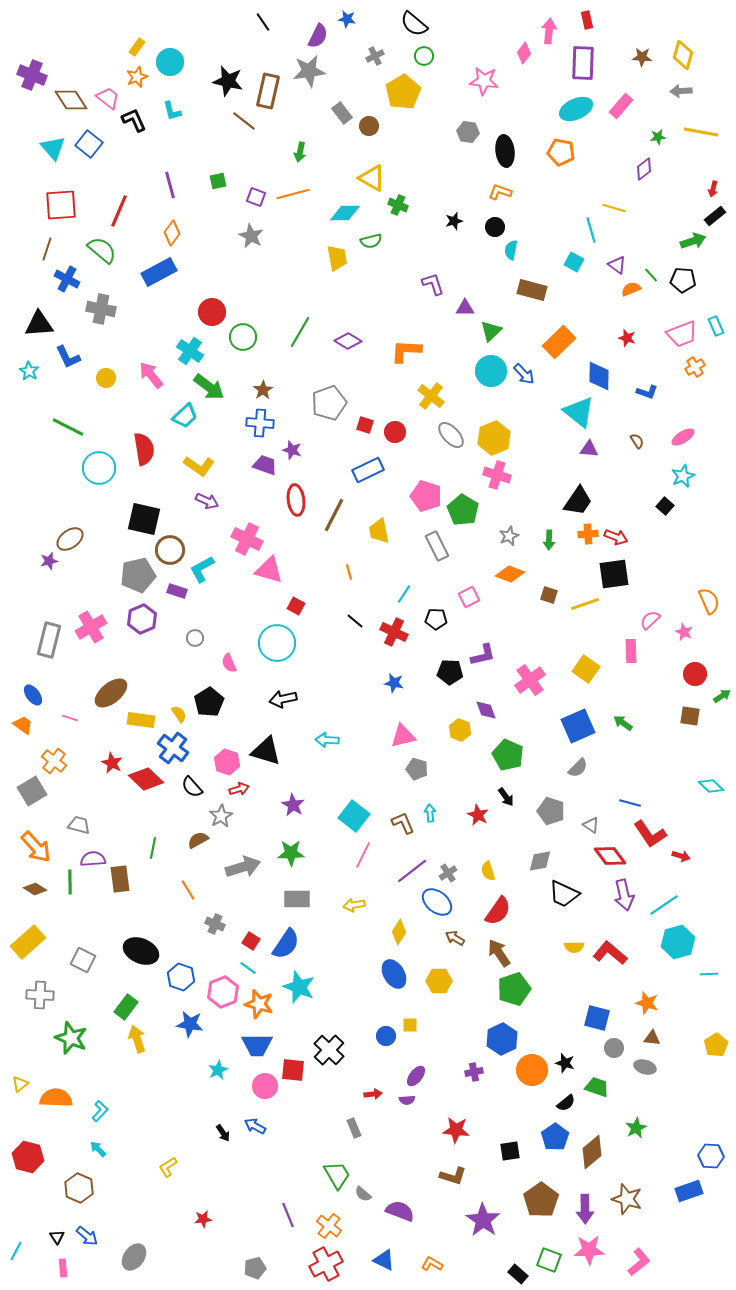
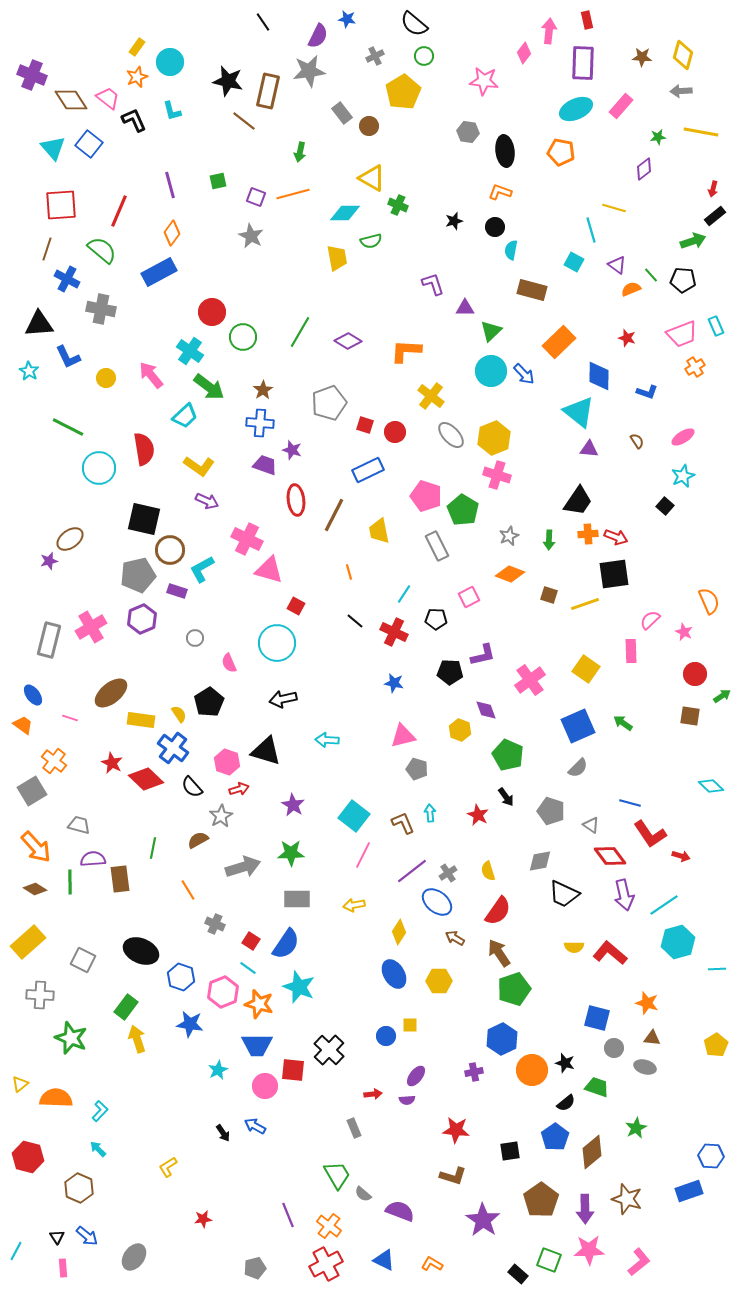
cyan line at (709, 974): moved 8 px right, 5 px up
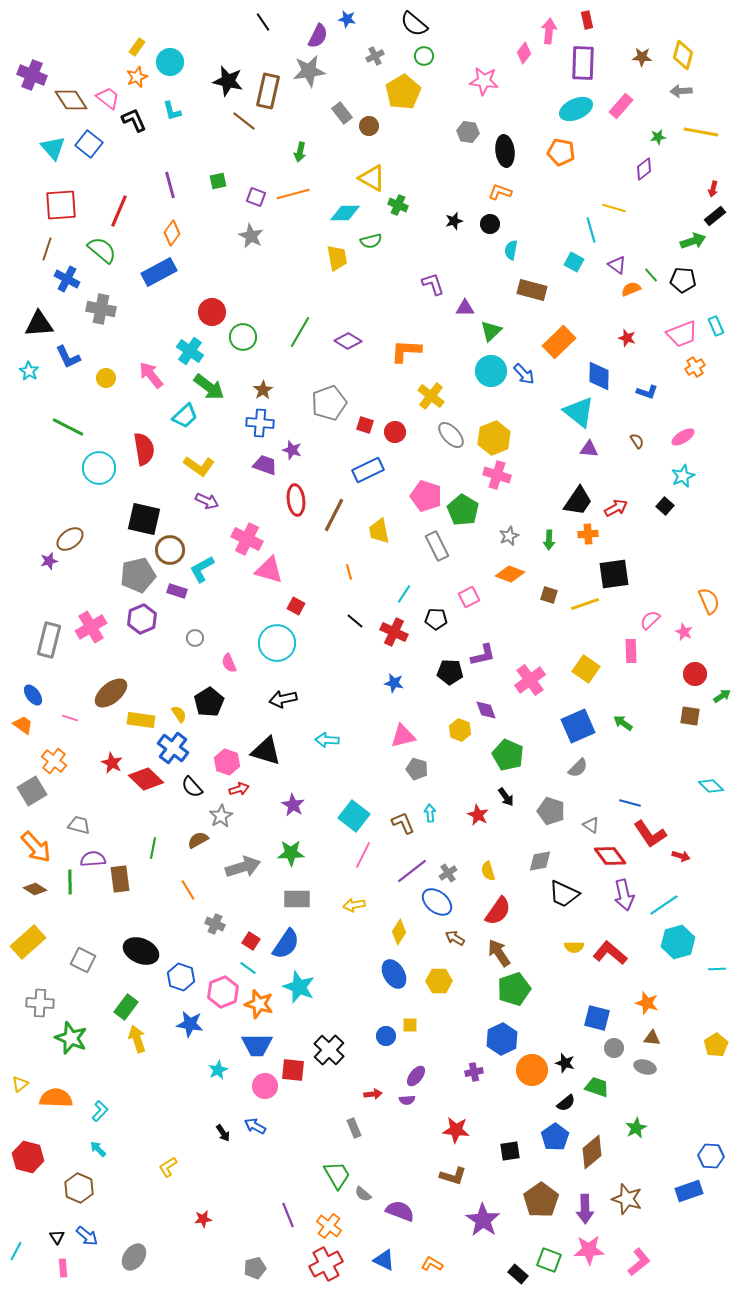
black circle at (495, 227): moved 5 px left, 3 px up
red arrow at (616, 537): moved 29 px up; rotated 50 degrees counterclockwise
gray cross at (40, 995): moved 8 px down
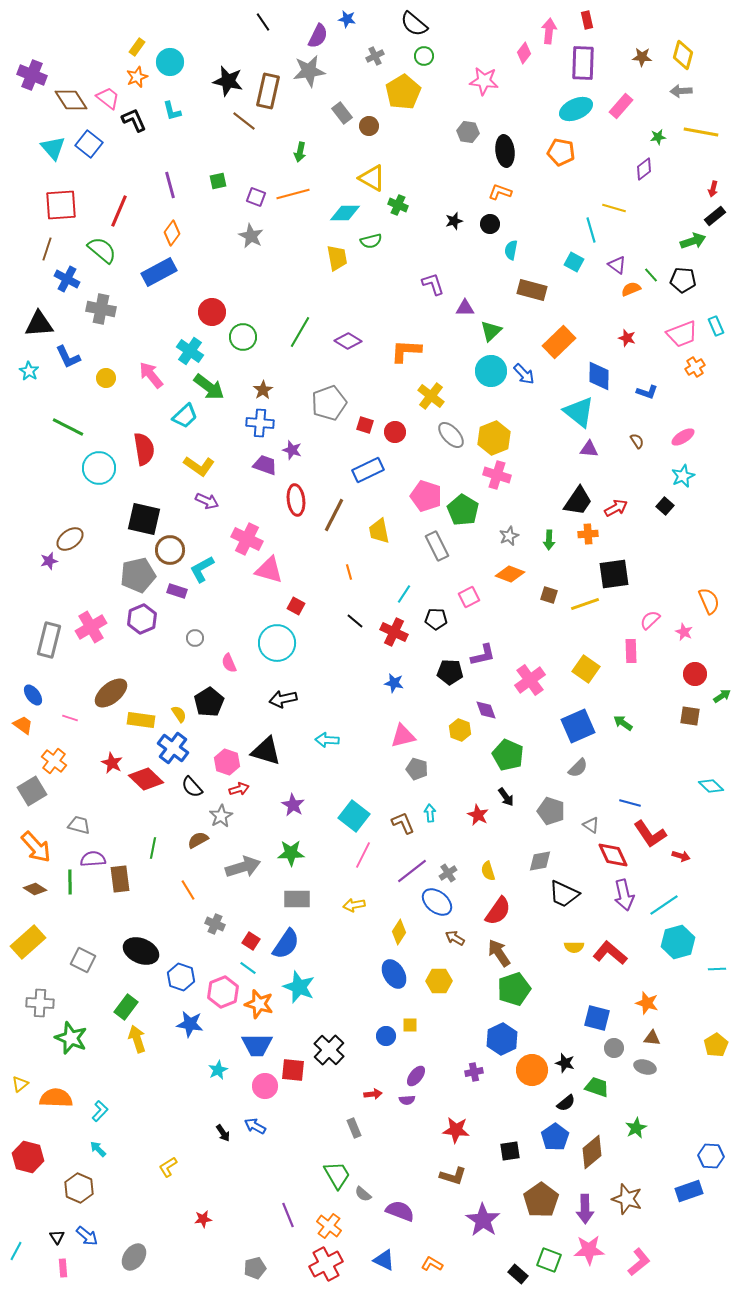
red diamond at (610, 856): moved 3 px right, 1 px up; rotated 12 degrees clockwise
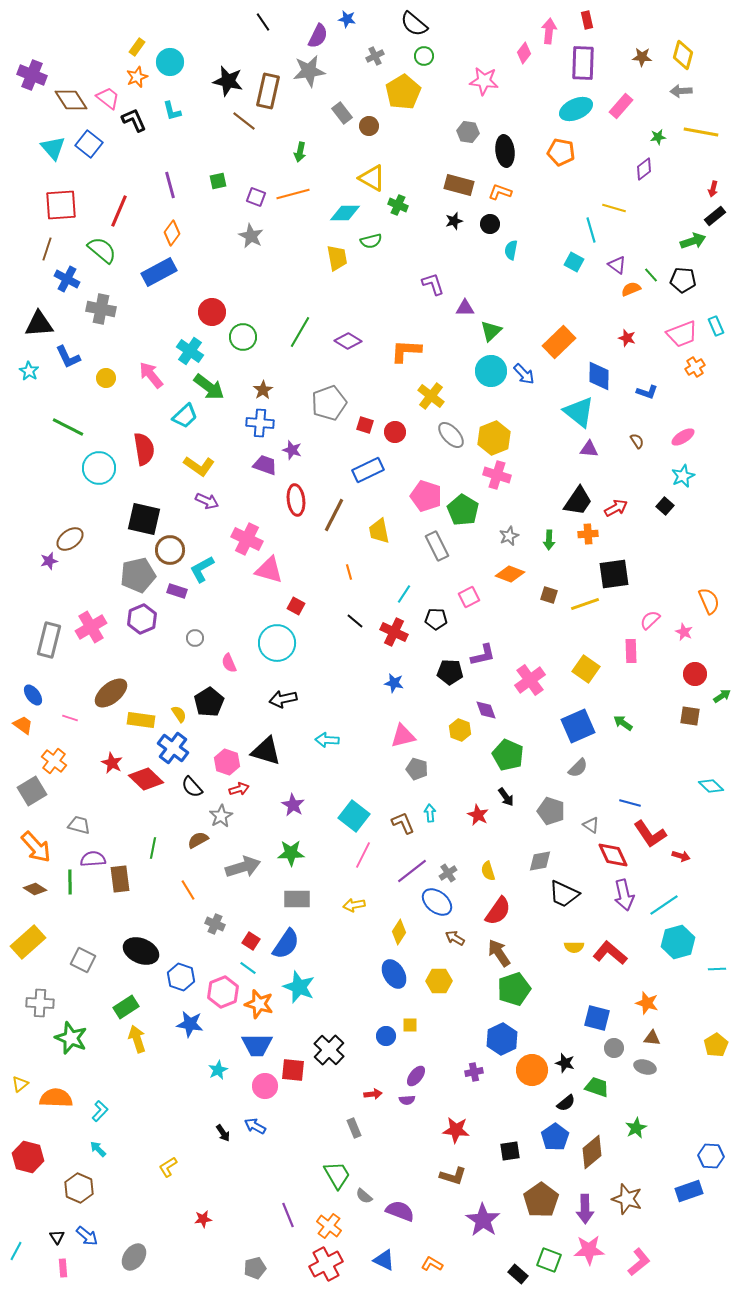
brown rectangle at (532, 290): moved 73 px left, 105 px up
green rectangle at (126, 1007): rotated 20 degrees clockwise
gray semicircle at (363, 1194): moved 1 px right, 2 px down
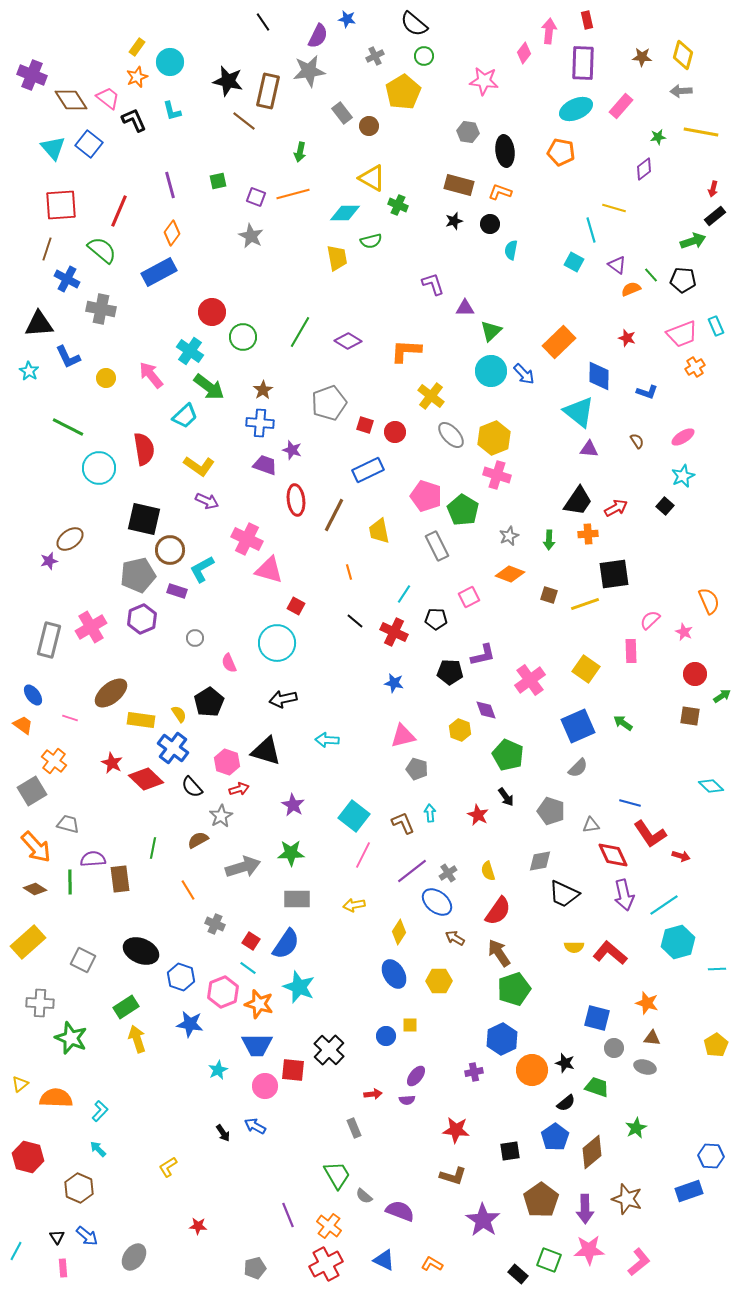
gray trapezoid at (79, 825): moved 11 px left, 1 px up
gray triangle at (591, 825): rotated 42 degrees counterclockwise
red star at (203, 1219): moved 5 px left, 7 px down; rotated 12 degrees clockwise
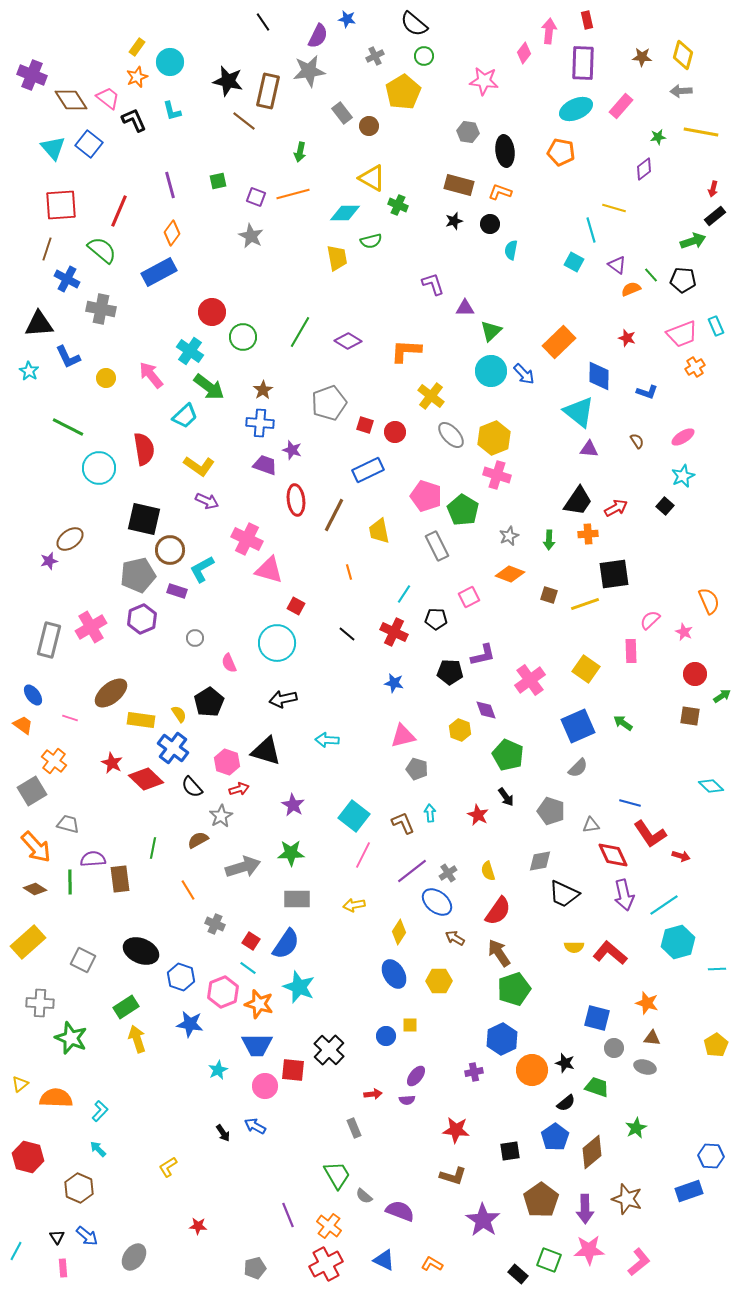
black line at (355, 621): moved 8 px left, 13 px down
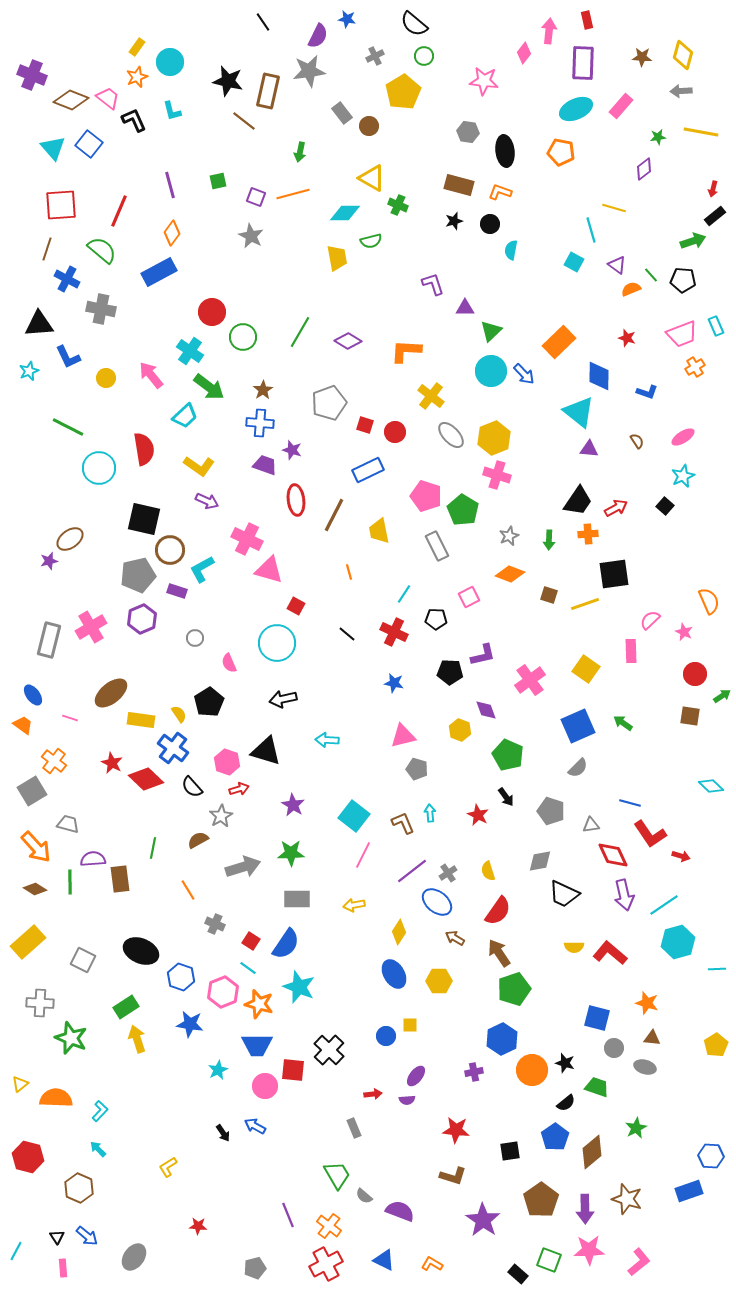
brown diamond at (71, 100): rotated 36 degrees counterclockwise
cyan star at (29, 371): rotated 18 degrees clockwise
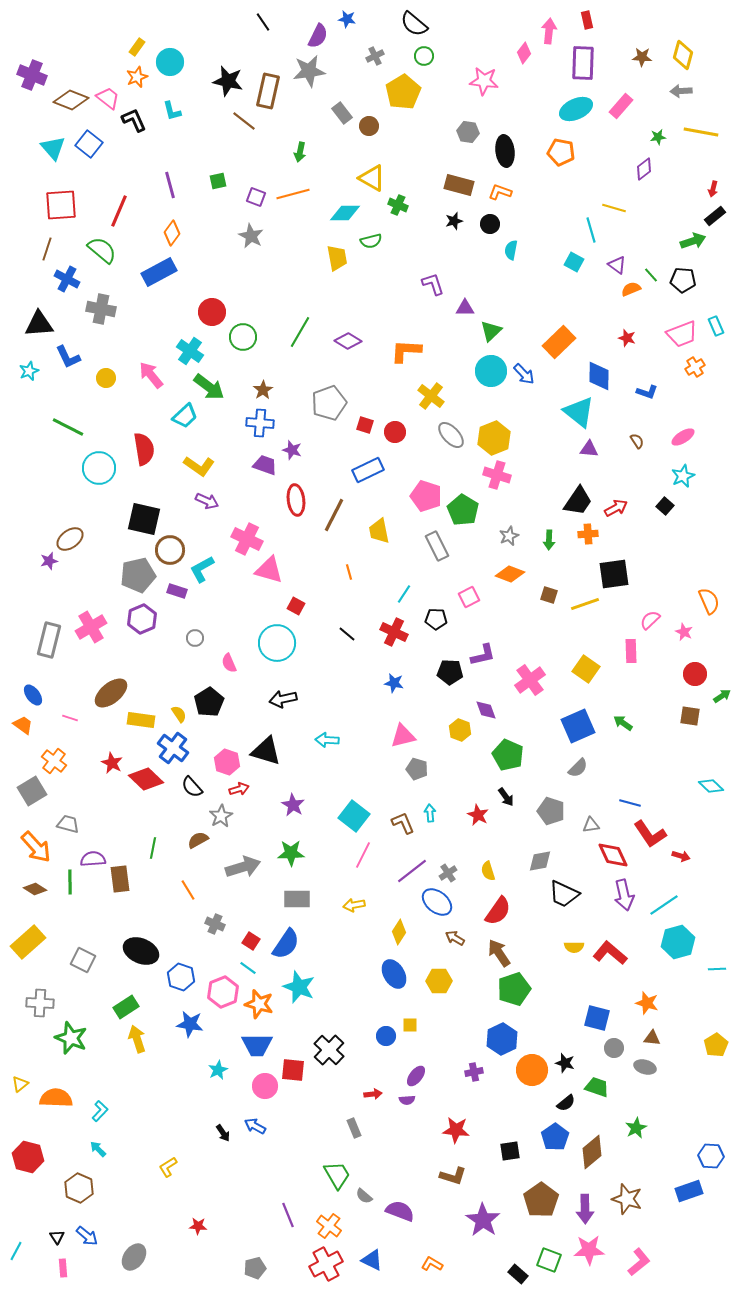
blue triangle at (384, 1260): moved 12 px left
